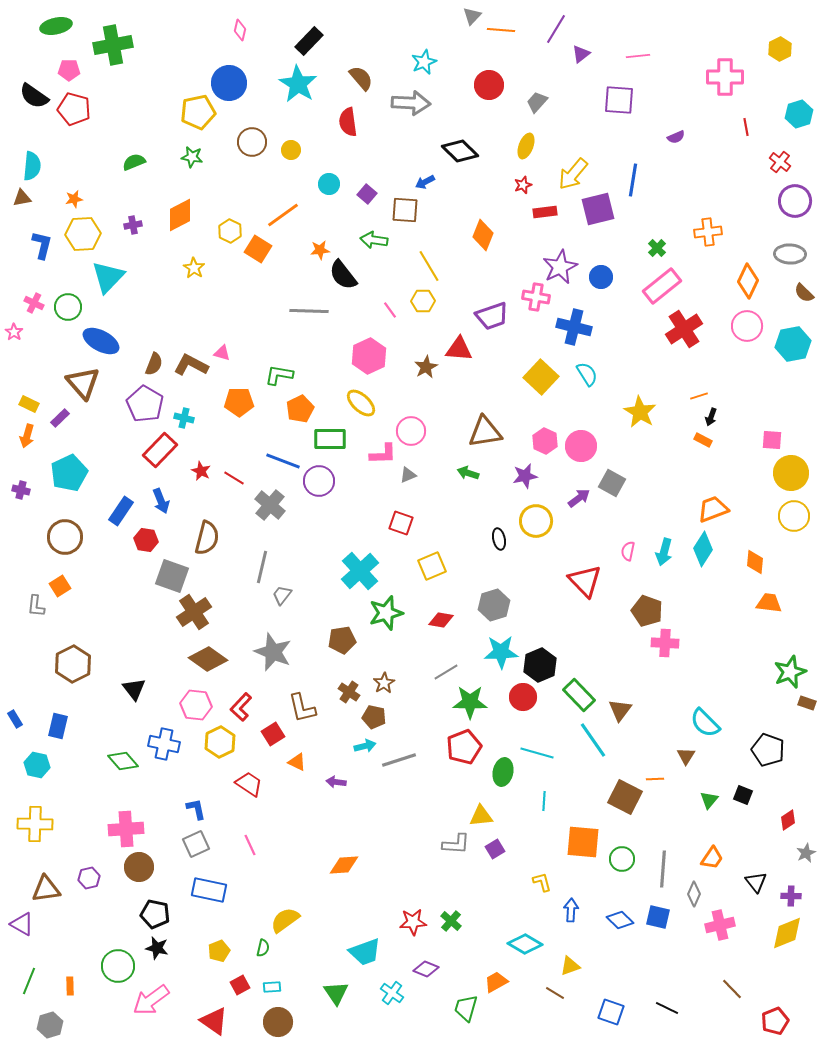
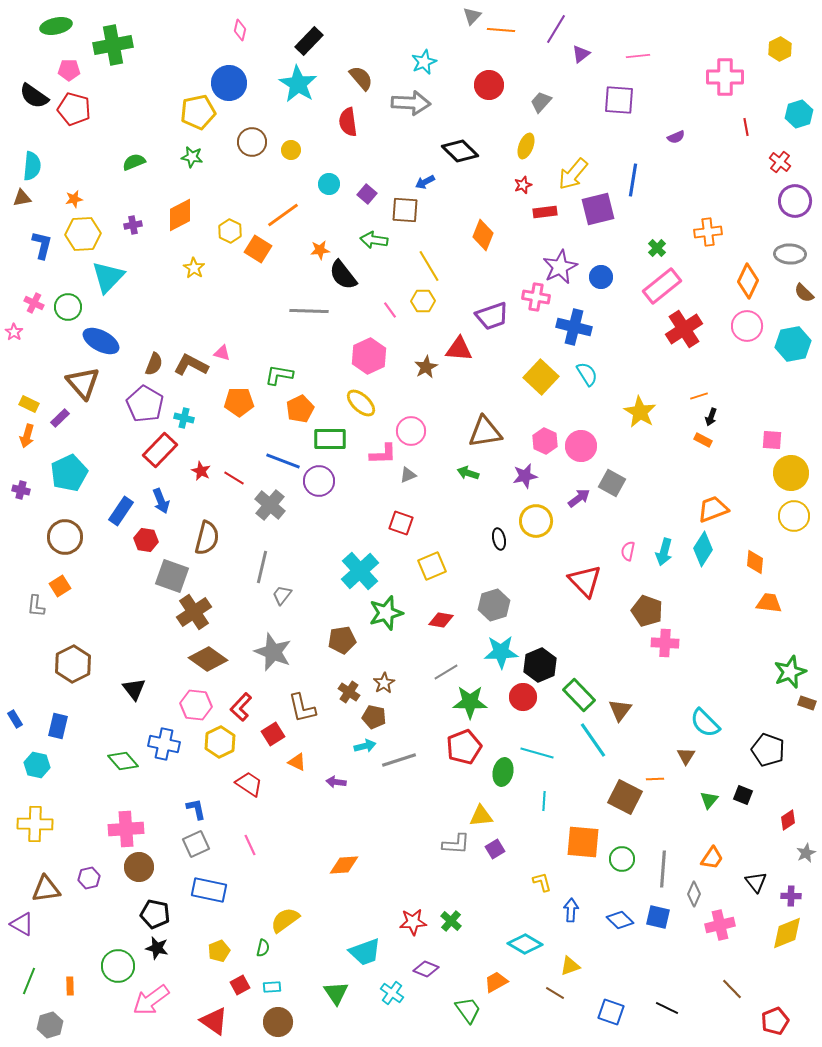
gray trapezoid at (537, 102): moved 4 px right
green trapezoid at (466, 1008): moved 2 px right, 2 px down; rotated 128 degrees clockwise
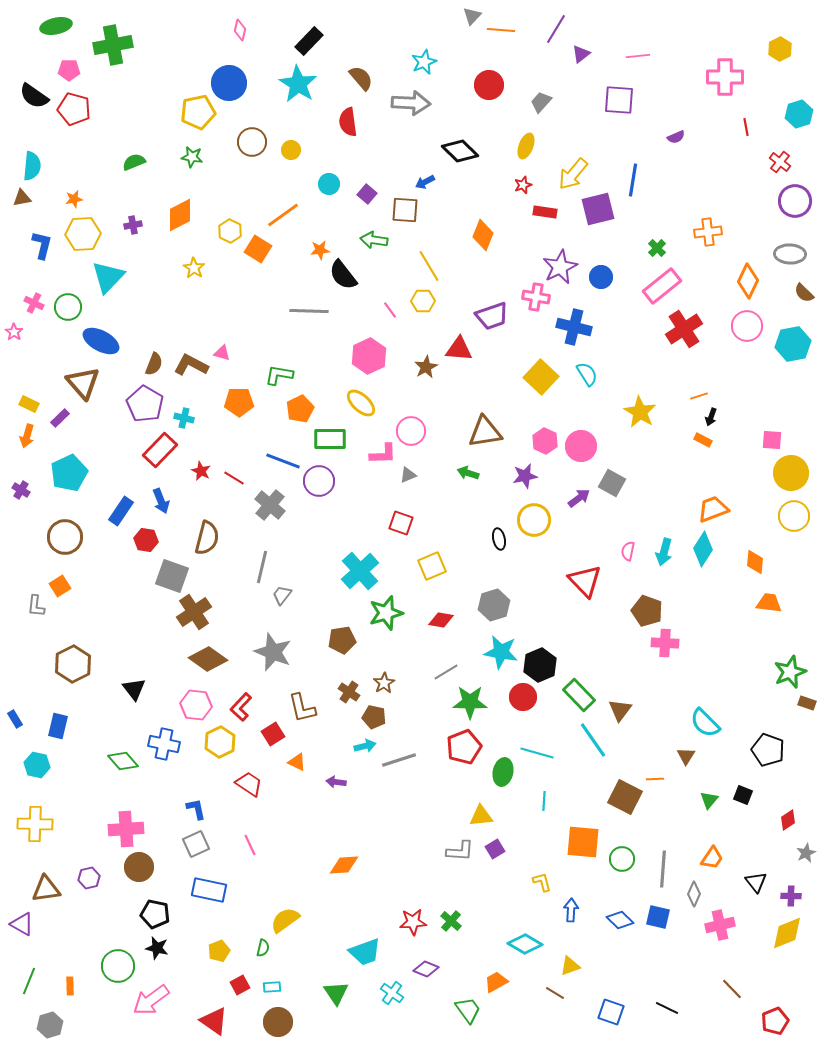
red rectangle at (545, 212): rotated 15 degrees clockwise
purple cross at (21, 490): rotated 18 degrees clockwise
yellow circle at (536, 521): moved 2 px left, 1 px up
cyan star at (501, 652): rotated 12 degrees clockwise
gray L-shape at (456, 844): moved 4 px right, 7 px down
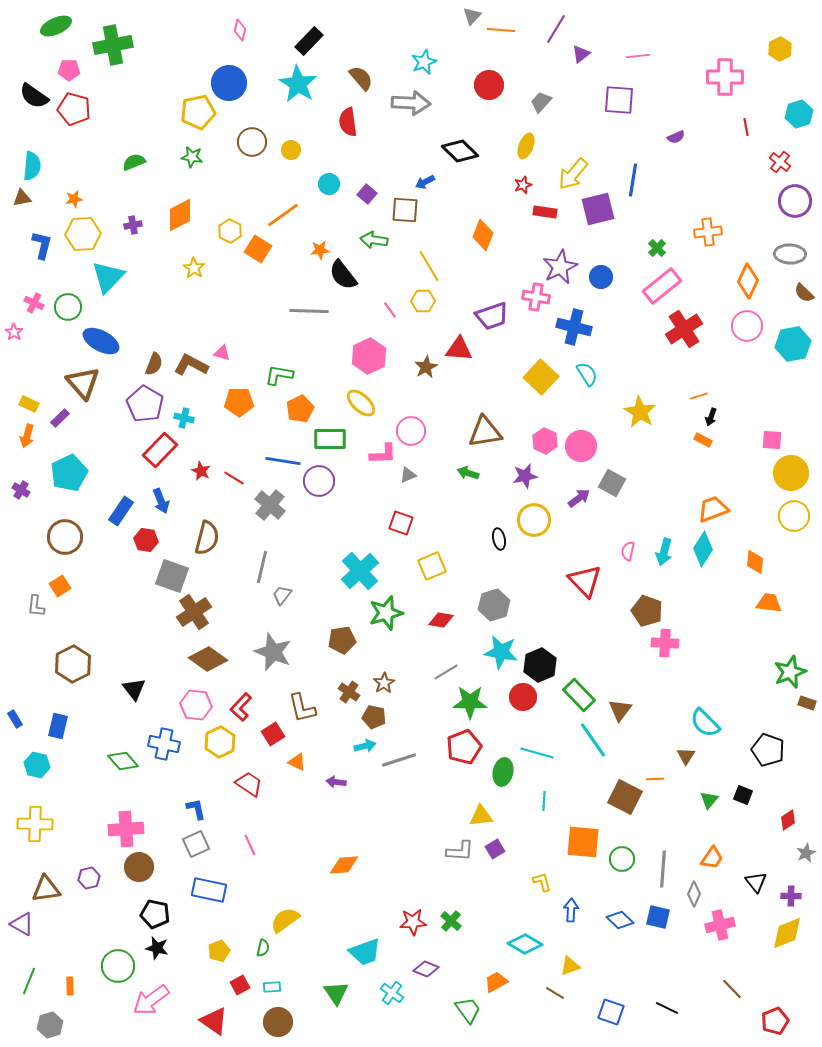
green ellipse at (56, 26): rotated 12 degrees counterclockwise
blue line at (283, 461): rotated 12 degrees counterclockwise
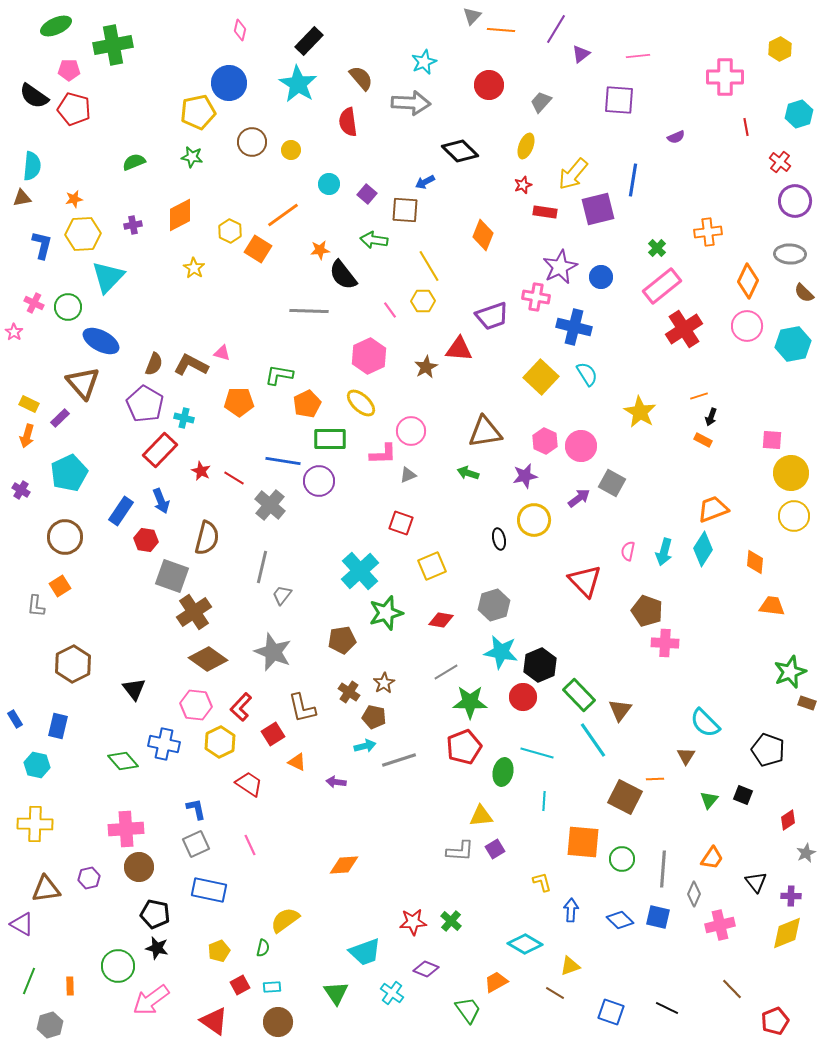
orange pentagon at (300, 409): moved 7 px right, 5 px up
orange trapezoid at (769, 603): moved 3 px right, 3 px down
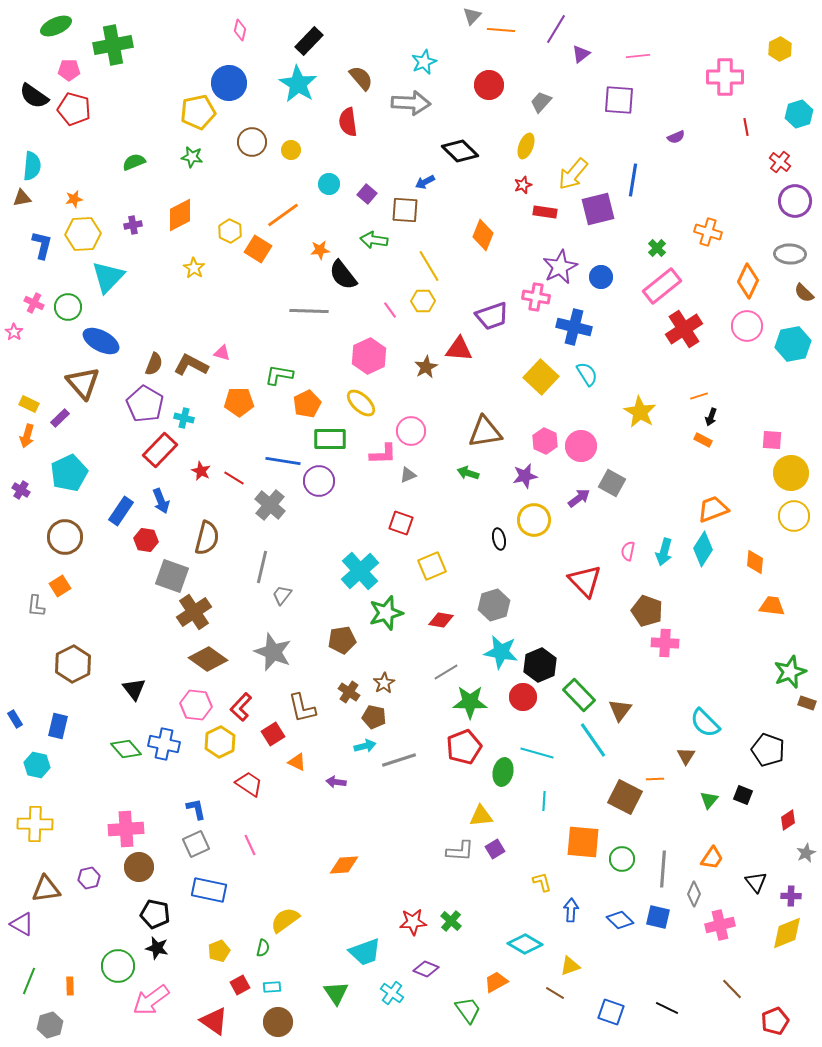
orange cross at (708, 232): rotated 24 degrees clockwise
green diamond at (123, 761): moved 3 px right, 12 px up
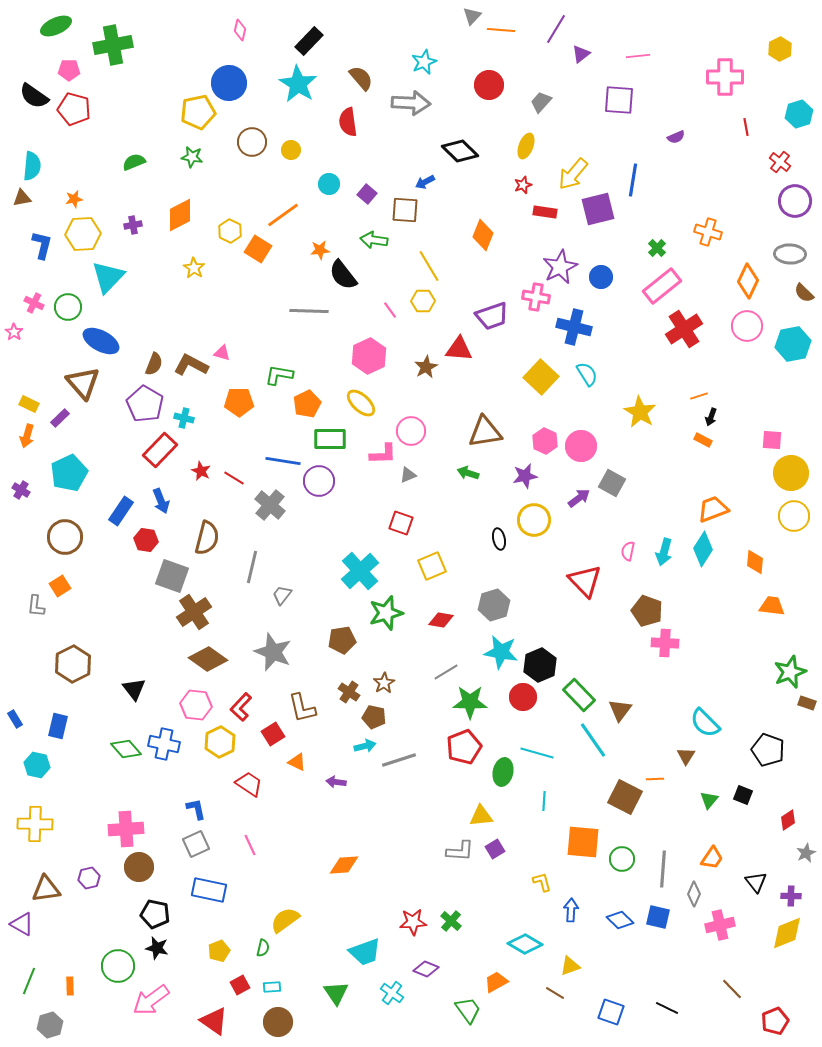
gray line at (262, 567): moved 10 px left
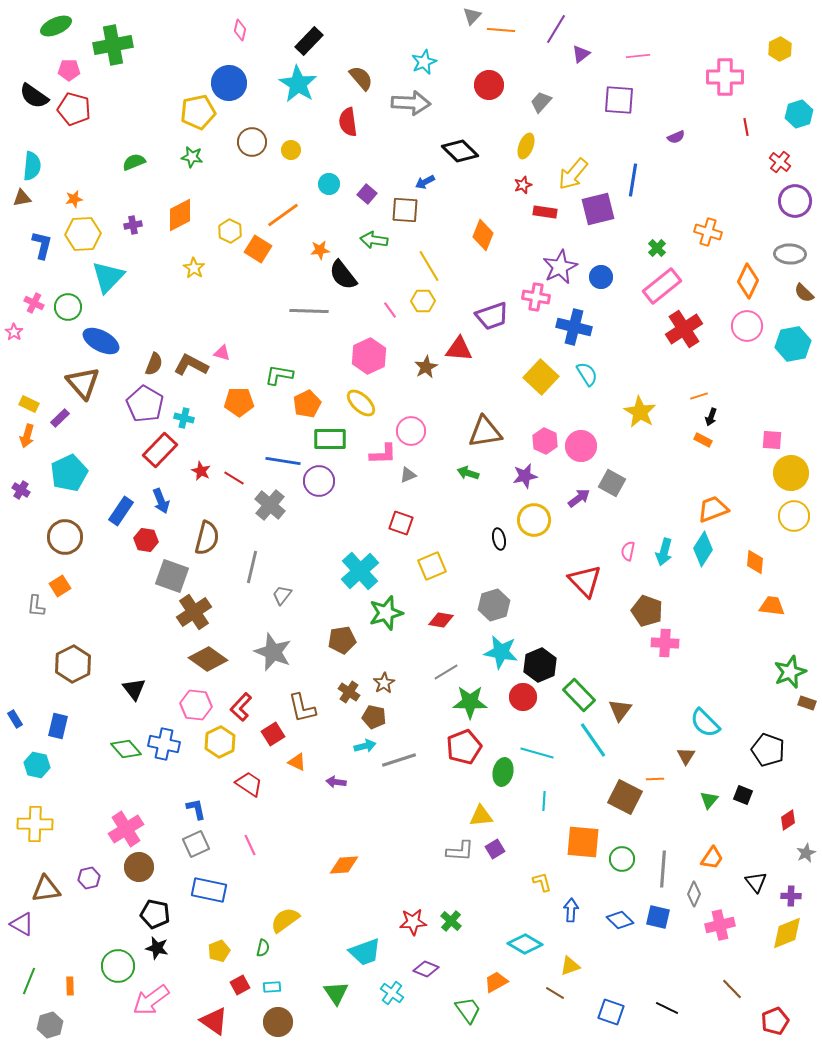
pink cross at (126, 829): rotated 28 degrees counterclockwise
